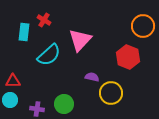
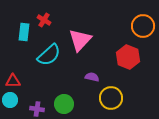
yellow circle: moved 5 px down
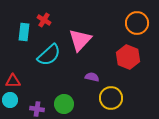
orange circle: moved 6 px left, 3 px up
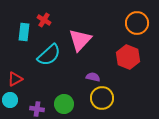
purple semicircle: moved 1 px right
red triangle: moved 2 px right, 2 px up; rotated 28 degrees counterclockwise
yellow circle: moved 9 px left
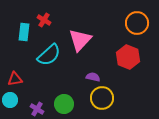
red triangle: rotated 21 degrees clockwise
purple cross: rotated 24 degrees clockwise
